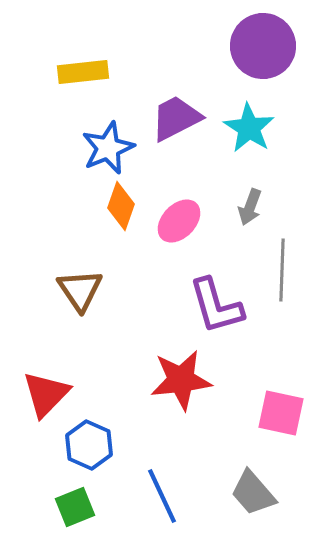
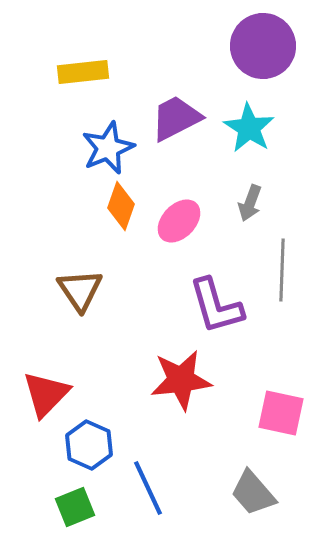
gray arrow: moved 4 px up
blue line: moved 14 px left, 8 px up
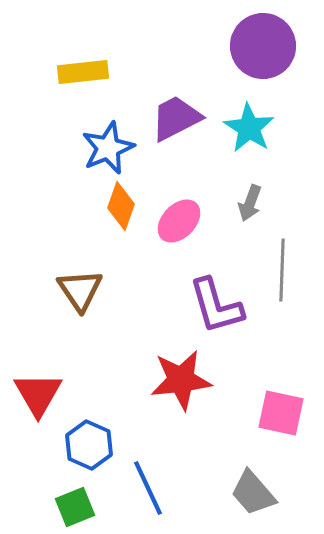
red triangle: moved 8 px left; rotated 14 degrees counterclockwise
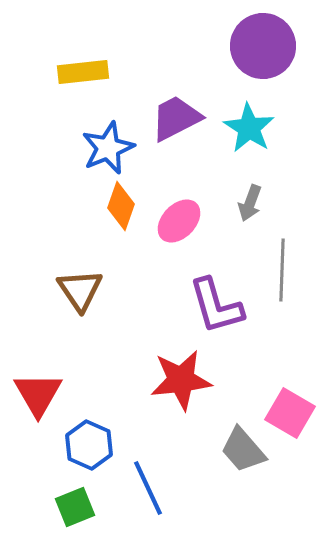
pink square: moved 9 px right; rotated 18 degrees clockwise
gray trapezoid: moved 10 px left, 43 px up
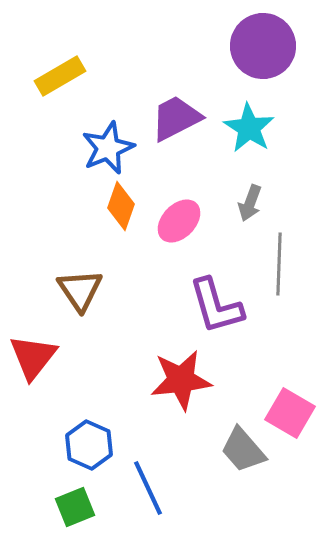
yellow rectangle: moved 23 px left, 4 px down; rotated 24 degrees counterclockwise
gray line: moved 3 px left, 6 px up
red triangle: moved 5 px left, 37 px up; rotated 8 degrees clockwise
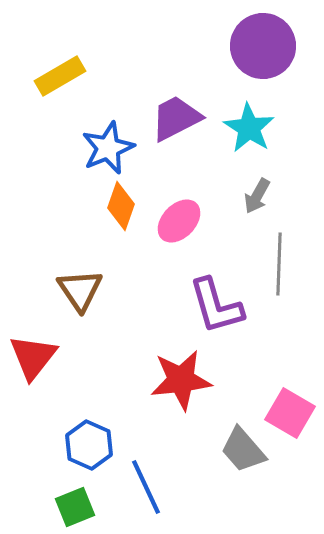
gray arrow: moved 7 px right, 7 px up; rotated 9 degrees clockwise
blue line: moved 2 px left, 1 px up
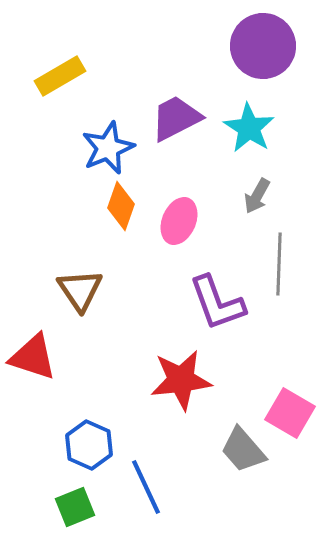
pink ellipse: rotated 21 degrees counterclockwise
purple L-shape: moved 1 px right, 3 px up; rotated 4 degrees counterclockwise
red triangle: rotated 50 degrees counterclockwise
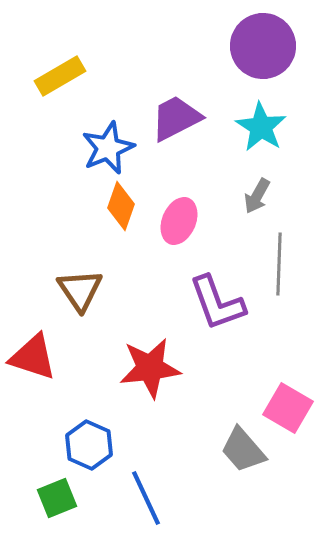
cyan star: moved 12 px right, 1 px up
red star: moved 31 px left, 12 px up
pink square: moved 2 px left, 5 px up
blue line: moved 11 px down
green square: moved 18 px left, 9 px up
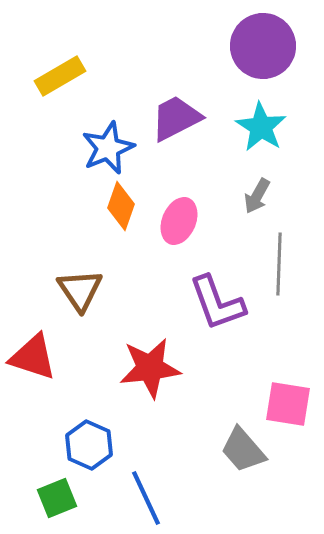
pink square: moved 4 px up; rotated 21 degrees counterclockwise
